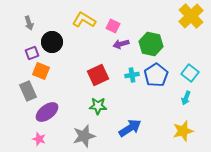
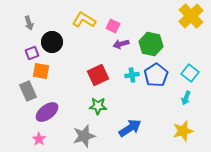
orange square: rotated 12 degrees counterclockwise
pink star: rotated 16 degrees clockwise
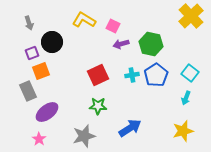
orange square: rotated 30 degrees counterclockwise
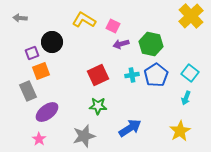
gray arrow: moved 9 px left, 5 px up; rotated 112 degrees clockwise
yellow star: moved 3 px left; rotated 15 degrees counterclockwise
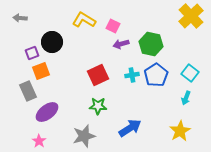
pink star: moved 2 px down
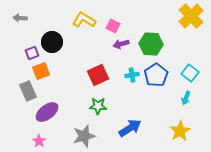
green hexagon: rotated 10 degrees counterclockwise
